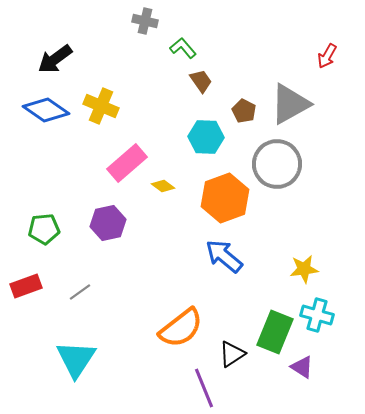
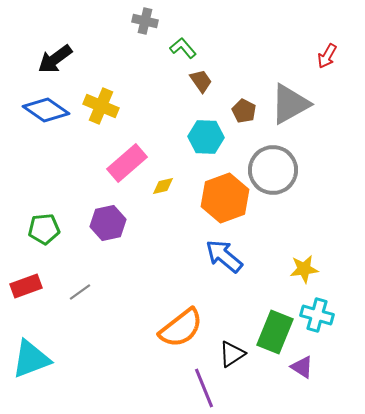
gray circle: moved 4 px left, 6 px down
yellow diamond: rotated 50 degrees counterclockwise
cyan triangle: moved 45 px left; rotated 36 degrees clockwise
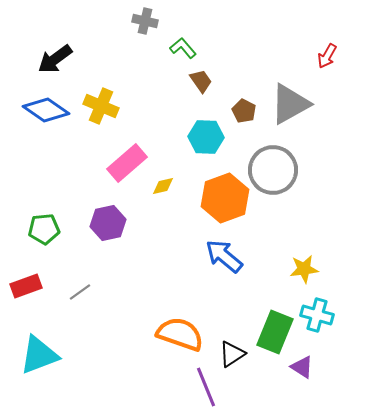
orange semicircle: moved 1 px left, 6 px down; rotated 123 degrees counterclockwise
cyan triangle: moved 8 px right, 4 px up
purple line: moved 2 px right, 1 px up
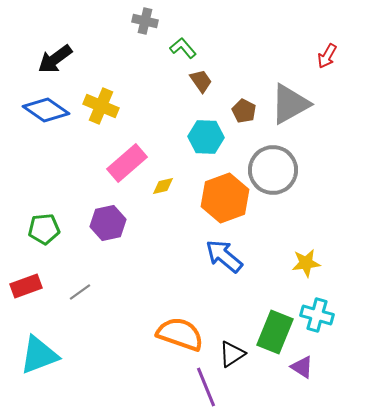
yellow star: moved 2 px right, 6 px up
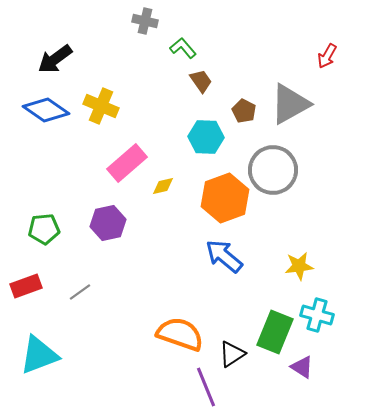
yellow star: moved 7 px left, 3 px down
